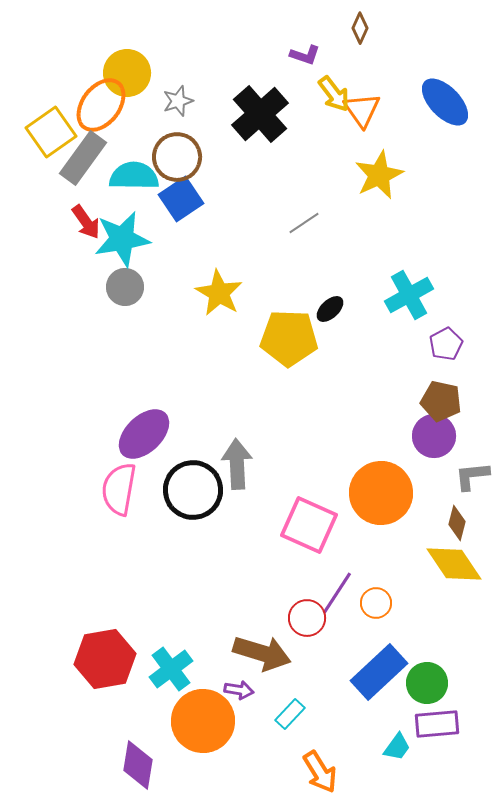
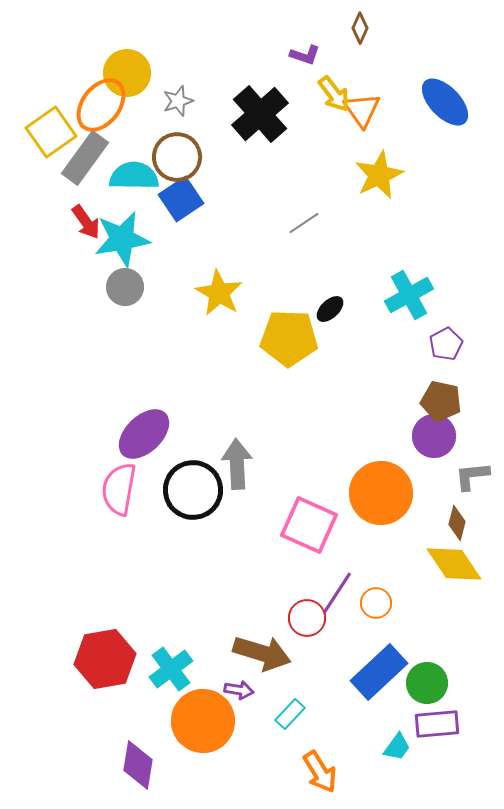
gray rectangle at (83, 158): moved 2 px right
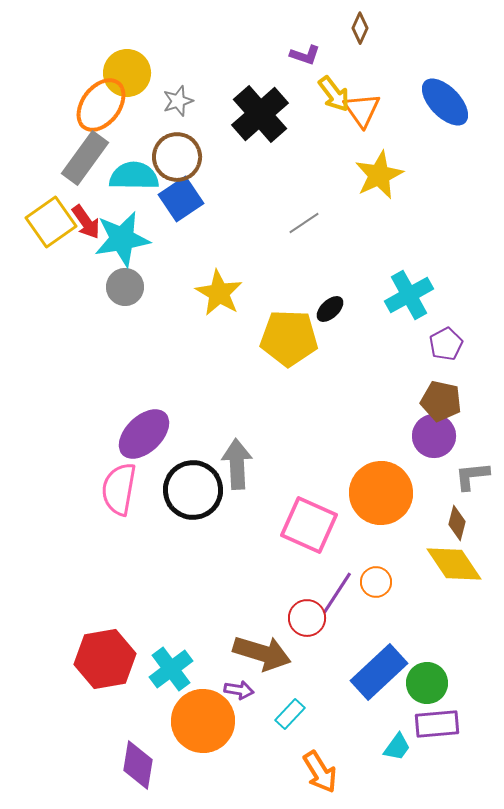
yellow square at (51, 132): moved 90 px down
orange circle at (376, 603): moved 21 px up
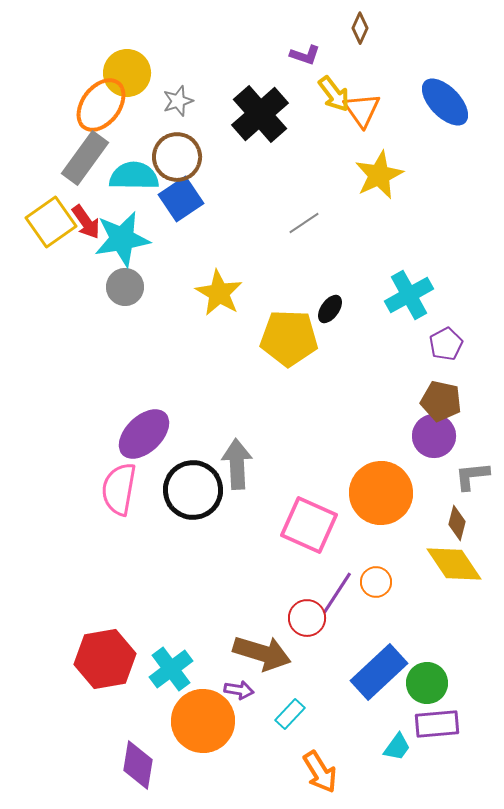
black ellipse at (330, 309): rotated 12 degrees counterclockwise
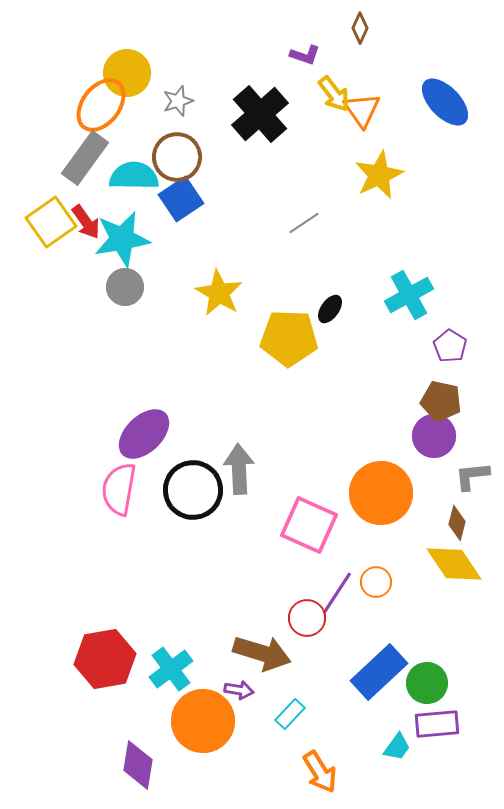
purple pentagon at (446, 344): moved 4 px right, 2 px down; rotated 12 degrees counterclockwise
gray arrow at (237, 464): moved 2 px right, 5 px down
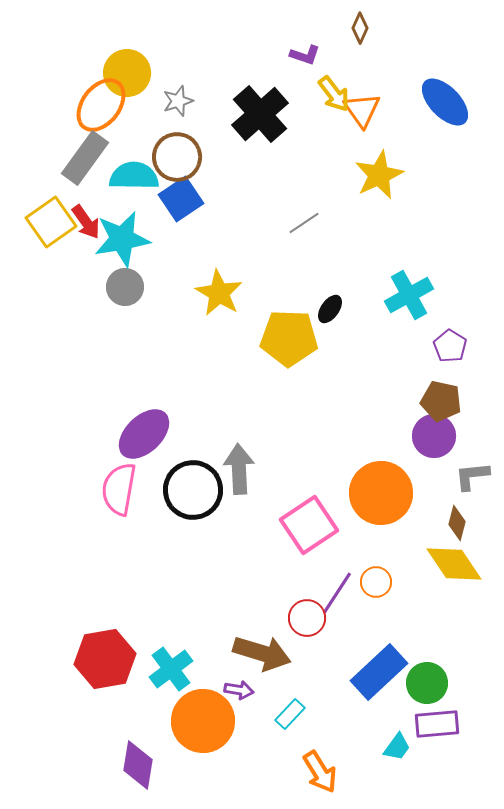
pink square at (309, 525): rotated 32 degrees clockwise
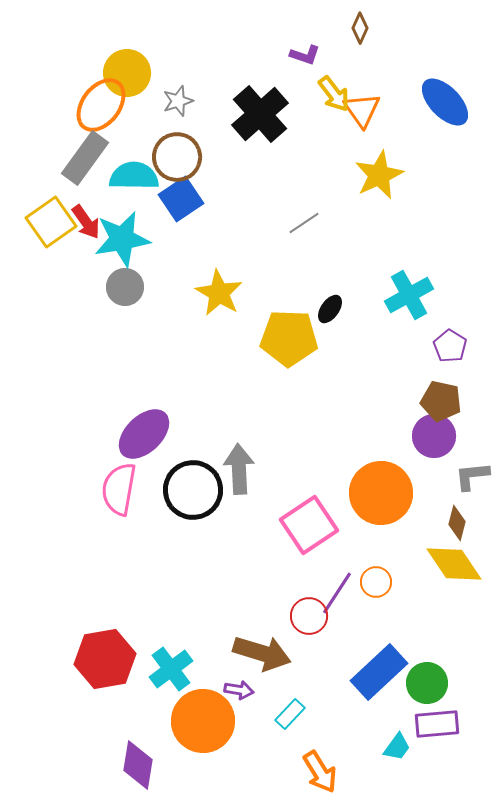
red circle at (307, 618): moved 2 px right, 2 px up
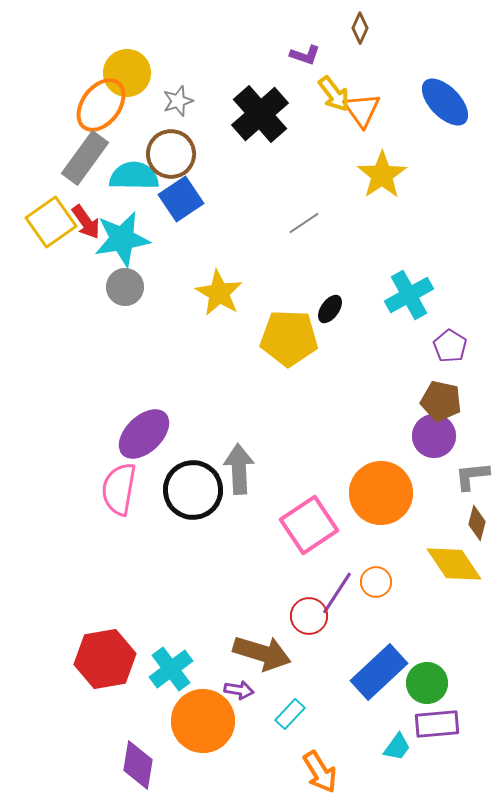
brown circle at (177, 157): moved 6 px left, 3 px up
yellow star at (379, 175): moved 3 px right; rotated 9 degrees counterclockwise
brown diamond at (457, 523): moved 20 px right
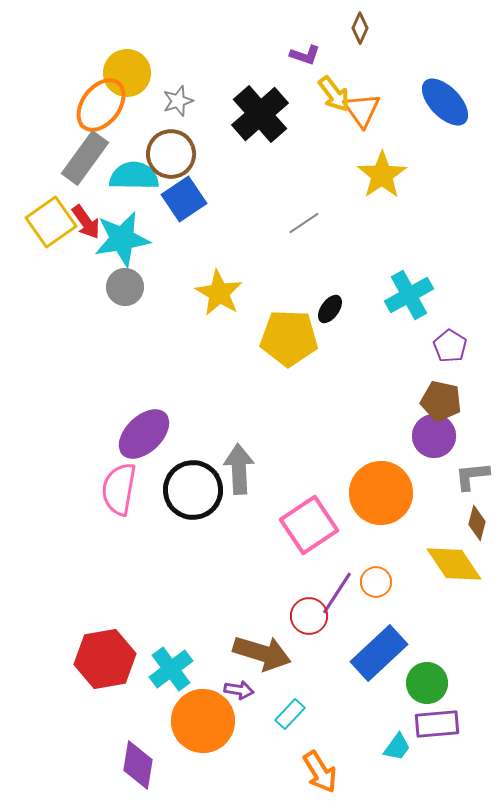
blue square at (181, 199): moved 3 px right
blue rectangle at (379, 672): moved 19 px up
